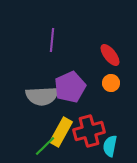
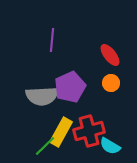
cyan semicircle: rotated 70 degrees counterclockwise
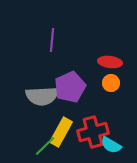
red ellipse: moved 7 px down; rotated 45 degrees counterclockwise
red cross: moved 4 px right, 1 px down
cyan semicircle: moved 1 px right, 1 px up
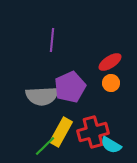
red ellipse: rotated 40 degrees counterclockwise
